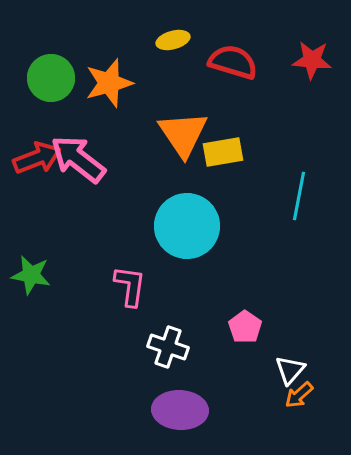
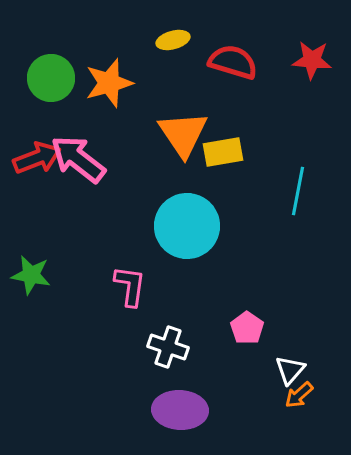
cyan line: moved 1 px left, 5 px up
pink pentagon: moved 2 px right, 1 px down
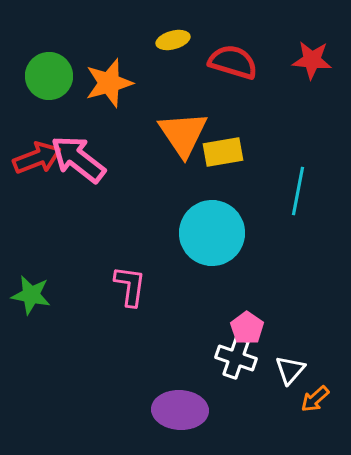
green circle: moved 2 px left, 2 px up
cyan circle: moved 25 px right, 7 px down
green star: moved 20 px down
white cross: moved 68 px right, 11 px down
orange arrow: moved 16 px right, 4 px down
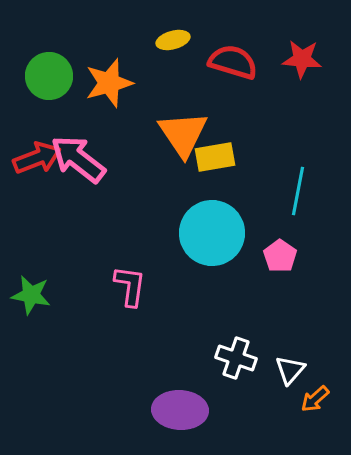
red star: moved 10 px left, 1 px up
yellow rectangle: moved 8 px left, 5 px down
pink pentagon: moved 33 px right, 72 px up
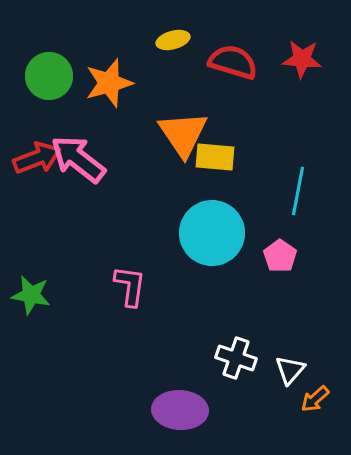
yellow rectangle: rotated 15 degrees clockwise
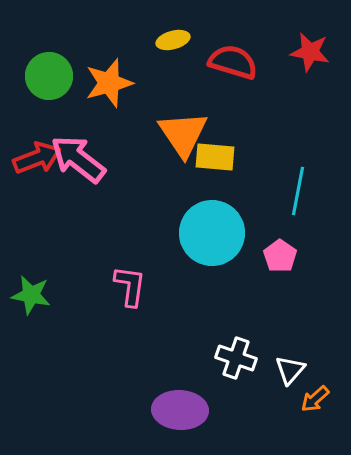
red star: moved 8 px right, 7 px up; rotated 6 degrees clockwise
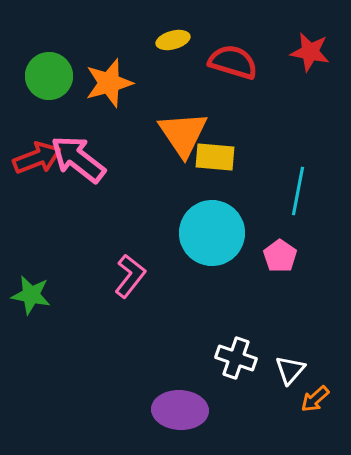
pink L-shape: moved 10 px up; rotated 30 degrees clockwise
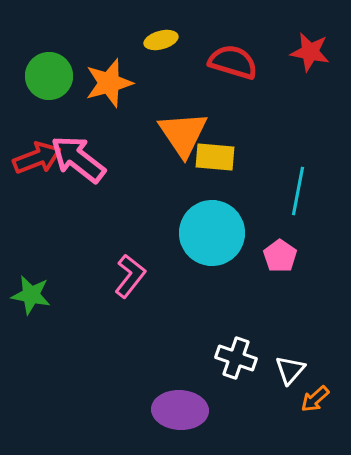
yellow ellipse: moved 12 px left
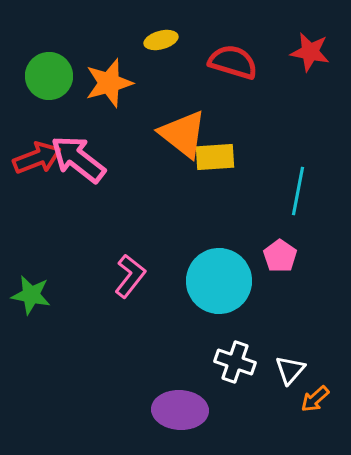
orange triangle: rotated 18 degrees counterclockwise
yellow rectangle: rotated 9 degrees counterclockwise
cyan circle: moved 7 px right, 48 px down
white cross: moved 1 px left, 4 px down
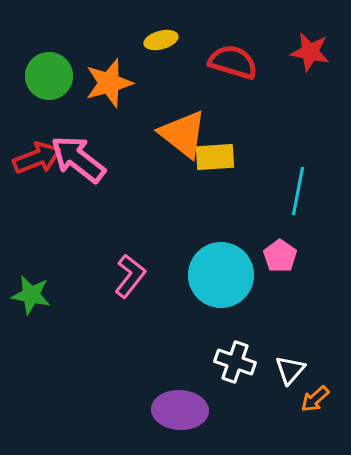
cyan circle: moved 2 px right, 6 px up
